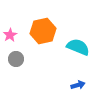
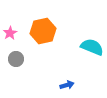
pink star: moved 2 px up
cyan semicircle: moved 14 px right
blue arrow: moved 11 px left
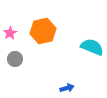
gray circle: moved 1 px left
blue arrow: moved 3 px down
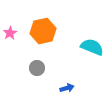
gray circle: moved 22 px right, 9 px down
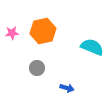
pink star: moved 2 px right; rotated 24 degrees clockwise
blue arrow: rotated 32 degrees clockwise
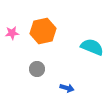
gray circle: moved 1 px down
